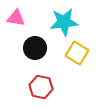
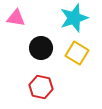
cyan star: moved 10 px right, 4 px up; rotated 12 degrees counterclockwise
black circle: moved 6 px right
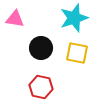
pink triangle: moved 1 px left, 1 px down
yellow square: rotated 20 degrees counterclockwise
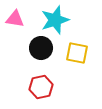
cyan star: moved 19 px left, 2 px down
red hexagon: rotated 25 degrees counterclockwise
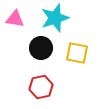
cyan star: moved 2 px up
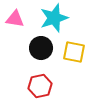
cyan star: moved 1 px left
yellow square: moved 3 px left, 1 px up
red hexagon: moved 1 px left, 1 px up
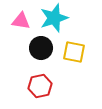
pink triangle: moved 6 px right, 2 px down
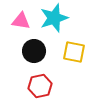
black circle: moved 7 px left, 3 px down
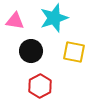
pink triangle: moved 6 px left
black circle: moved 3 px left
red hexagon: rotated 15 degrees counterclockwise
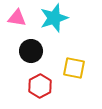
pink triangle: moved 2 px right, 3 px up
yellow square: moved 16 px down
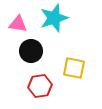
pink triangle: moved 1 px right, 6 px down
red hexagon: rotated 20 degrees clockwise
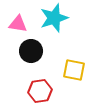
yellow square: moved 2 px down
red hexagon: moved 5 px down
